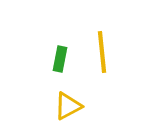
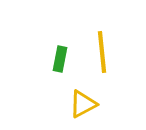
yellow triangle: moved 15 px right, 2 px up
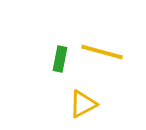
yellow line: rotated 69 degrees counterclockwise
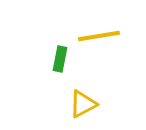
yellow line: moved 3 px left, 16 px up; rotated 24 degrees counterclockwise
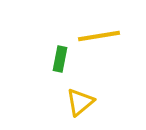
yellow triangle: moved 3 px left, 2 px up; rotated 12 degrees counterclockwise
